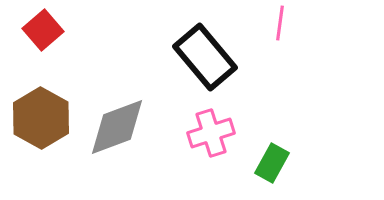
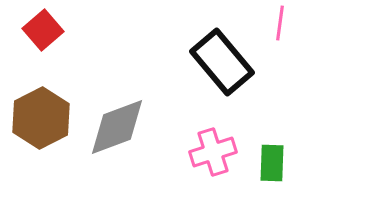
black rectangle: moved 17 px right, 5 px down
brown hexagon: rotated 4 degrees clockwise
pink cross: moved 2 px right, 19 px down
green rectangle: rotated 27 degrees counterclockwise
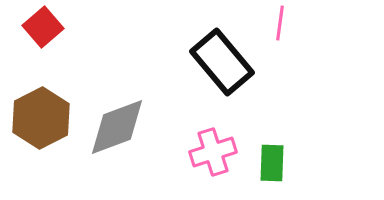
red square: moved 3 px up
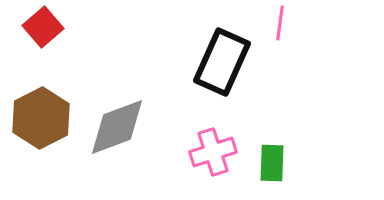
black rectangle: rotated 64 degrees clockwise
